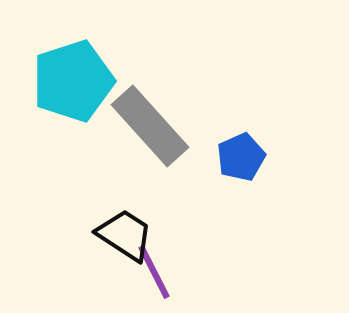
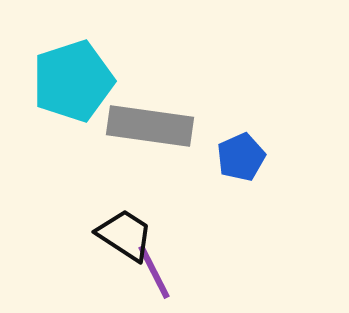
gray rectangle: rotated 40 degrees counterclockwise
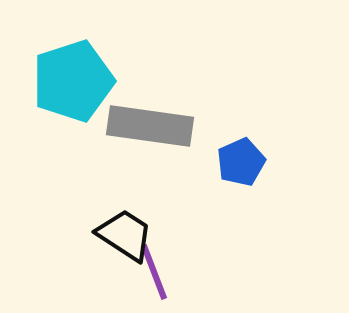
blue pentagon: moved 5 px down
purple line: rotated 6 degrees clockwise
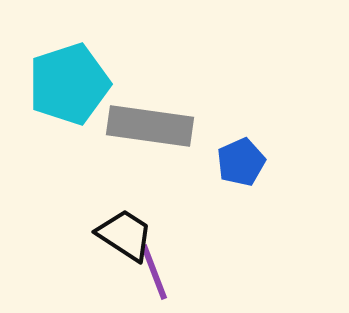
cyan pentagon: moved 4 px left, 3 px down
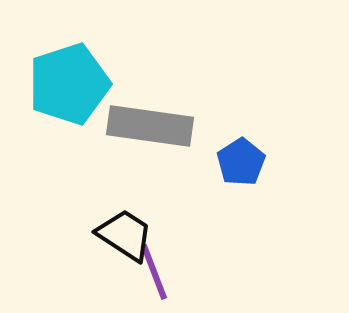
blue pentagon: rotated 9 degrees counterclockwise
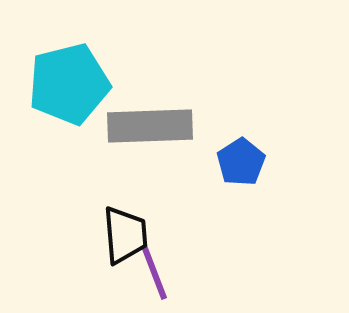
cyan pentagon: rotated 4 degrees clockwise
gray rectangle: rotated 10 degrees counterclockwise
black trapezoid: rotated 52 degrees clockwise
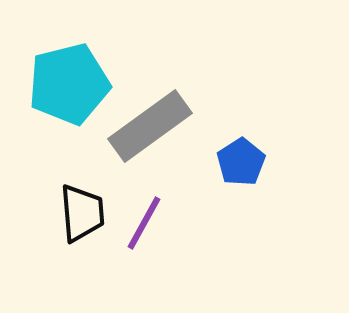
gray rectangle: rotated 34 degrees counterclockwise
black trapezoid: moved 43 px left, 22 px up
purple line: moved 10 px left, 49 px up; rotated 50 degrees clockwise
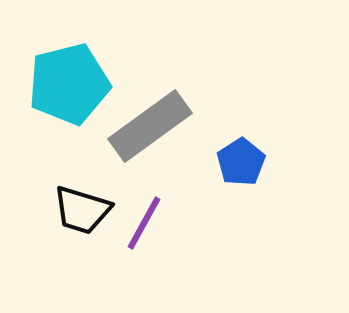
black trapezoid: moved 3 px up; rotated 112 degrees clockwise
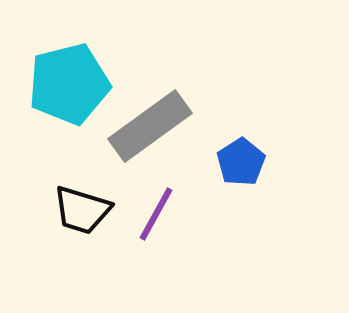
purple line: moved 12 px right, 9 px up
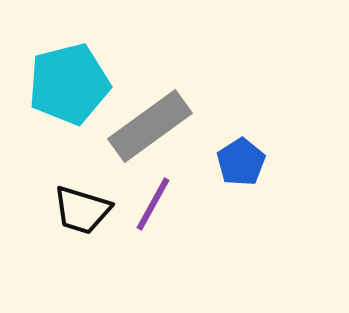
purple line: moved 3 px left, 10 px up
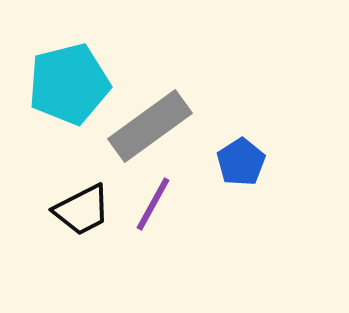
black trapezoid: rotated 44 degrees counterclockwise
